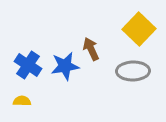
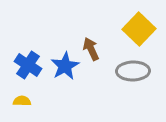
blue star: rotated 20 degrees counterclockwise
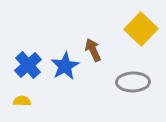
yellow square: moved 2 px right
brown arrow: moved 2 px right, 1 px down
blue cross: rotated 16 degrees clockwise
gray ellipse: moved 11 px down
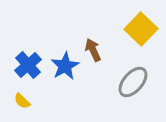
gray ellipse: rotated 48 degrees counterclockwise
yellow semicircle: rotated 138 degrees counterclockwise
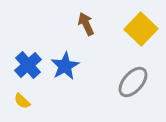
brown arrow: moved 7 px left, 26 px up
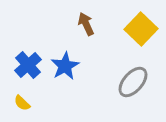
yellow semicircle: moved 2 px down
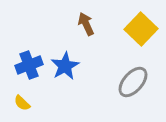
blue cross: moved 1 px right; rotated 20 degrees clockwise
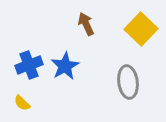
gray ellipse: moved 5 px left; rotated 48 degrees counterclockwise
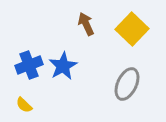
yellow square: moved 9 px left
blue star: moved 2 px left
gray ellipse: moved 1 px left, 2 px down; rotated 32 degrees clockwise
yellow semicircle: moved 2 px right, 2 px down
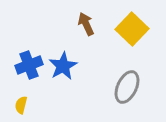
gray ellipse: moved 3 px down
yellow semicircle: moved 3 px left; rotated 60 degrees clockwise
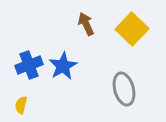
gray ellipse: moved 3 px left, 2 px down; rotated 40 degrees counterclockwise
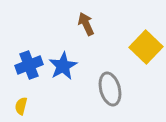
yellow square: moved 14 px right, 18 px down
gray ellipse: moved 14 px left
yellow semicircle: moved 1 px down
